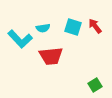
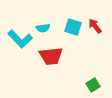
green square: moved 2 px left
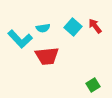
cyan square: rotated 24 degrees clockwise
red trapezoid: moved 4 px left
